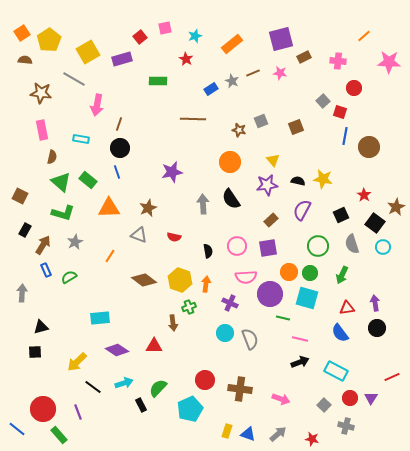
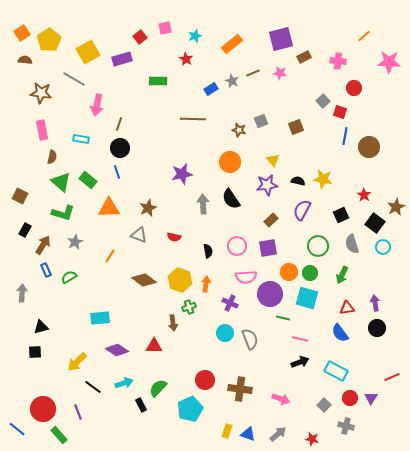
purple star at (172, 172): moved 10 px right, 2 px down
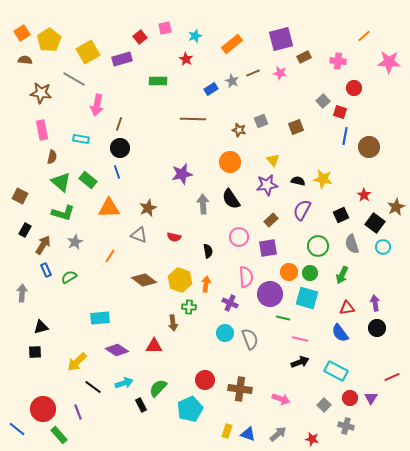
pink circle at (237, 246): moved 2 px right, 9 px up
pink semicircle at (246, 277): rotated 90 degrees counterclockwise
green cross at (189, 307): rotated 24 degrees clockwise
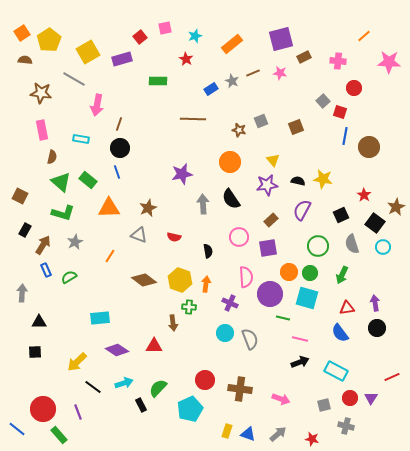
black triangle at (41, 327): moved 2 px left, 5 px up; rotated 14 degrees clockwise
gray square at (324, 405): rotated 32 degrees clockwise
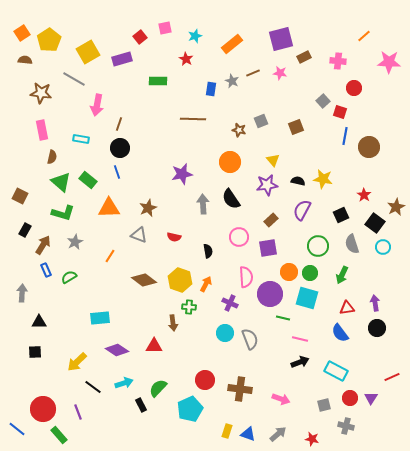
blue rectangle at (211, 89): rotated 48 degrees counterclockwise
orange arrow at (206, 284): rotated 21 degrees clockwise
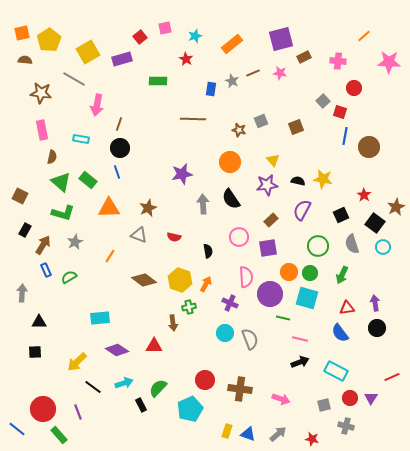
orange square at (22, 33): rotated 21 degrees clockwise
green cross at (189, 307): rotated 16 degrees counterclockwise
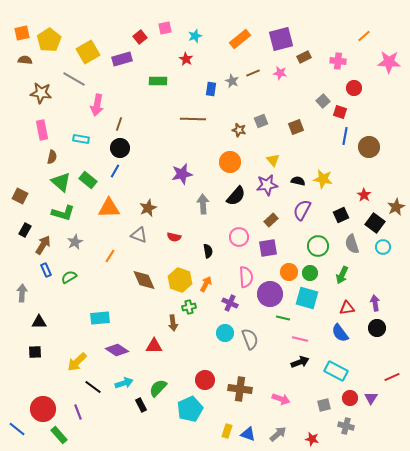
orange rectangle at (232, 44): moved 8 px right, 5 px up
blue line at (117, 172): moved 2 px left, 1 px up; rotated 48 degrees clockwise
black semicircle at (231, 199): moved 5 px right, 3 px up; rotated 105 degrees counterclockwise
brown diamond at (144, 280): rotated 30 degrees clockwise
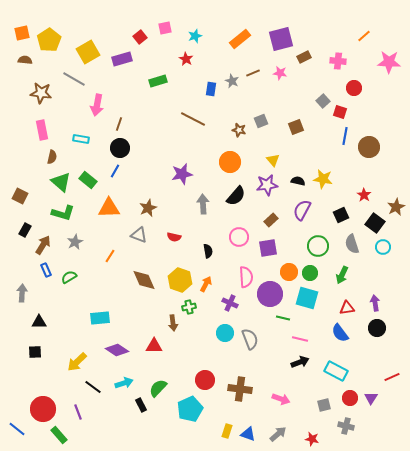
green rectangle at (158, 81): rotated 18 degrees counterclockwise
brown line at (193, 119): rotated 25 degrees clockwise
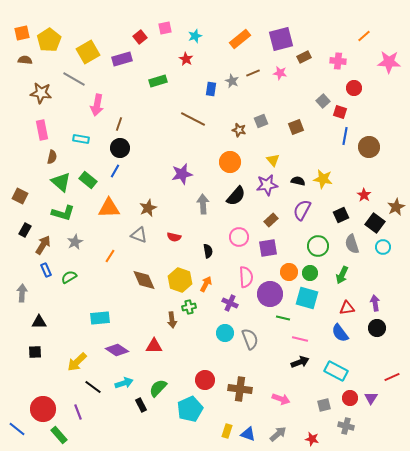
brown arrow at (173, 323): moved 1 px left, 3 px up
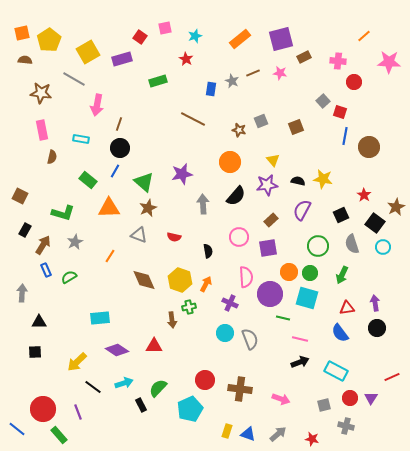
red square at (140, 37): rotated 16 degrees counterclockwise
red circle at (354, 88): moved 6 px up
green triangle at (61, 182): moved 83 px right
